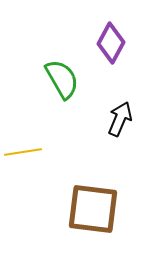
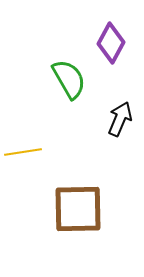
green semicircle: moved 7 px right
brown square: moved 15 px left; rotated 8 degrees counterclockwise
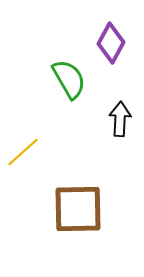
black arrow: rotated 20 degrees counterclockwise
yellow line: rotated 33 degrees counterclockwise
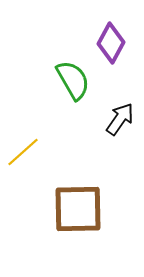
green semicircle: moved 4 px right, 1 px down
black arrow: rotated 32 degrees clockwise
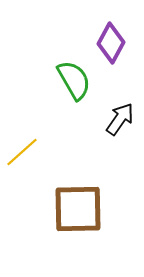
green semicircle: moved 1 px right
yellow line: moved 1 px left
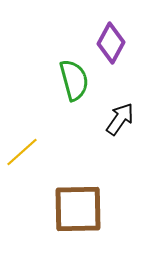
green semicircle: rotated 15 degrees clockwise
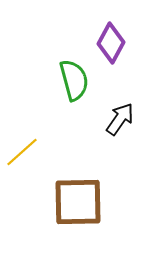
brown square: moved 7 px up
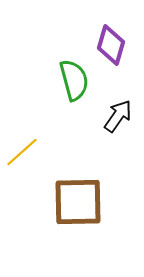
purple diamond: moved 2 px down; rotated 12 degrees counterclockwise
black arrow: moved 2 px left, 3 px up
